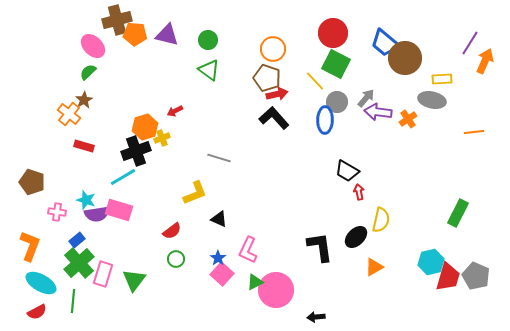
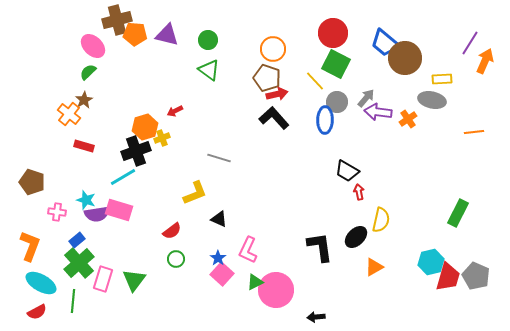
pink rectangle at (103, 274): moved 5 px down
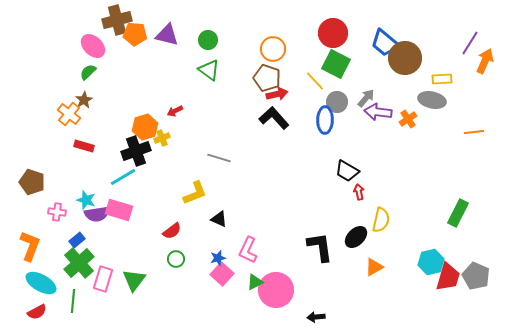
blue star at (218, 258): rotated 21 degrees clockwise
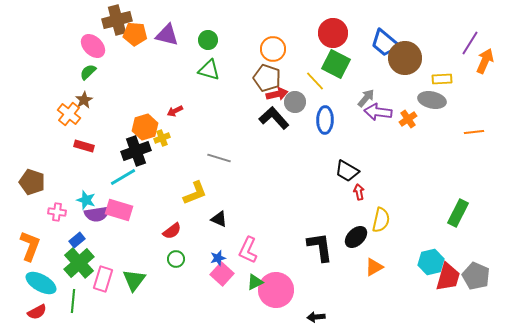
green triangle at (209, 70): rotated 20 degrees counterclockwise
gray circle at (337, 102): moved 42 px left
